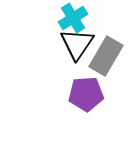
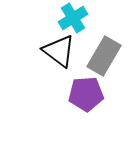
black triangle: moved 18 px left, 7 px down; rotated 27 degrees counterclockwise
gray rectangle: moved 2 px left
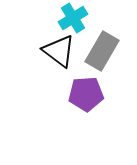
gray rectangle: moved 2 px left, 5 px up
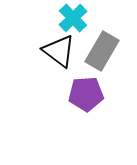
cyan cross: rotated 12 degrees counterclockwise
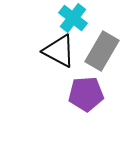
cyan cross: rotated 8 degrees counterclockwise
black triangle: rotated 9 degrees counterclockwise
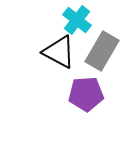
cyan cross: moved 4 px right, 2 px down
black triangle: moved 1 px down
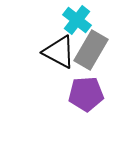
gray rectangle: moved 11 px left, 1 px up
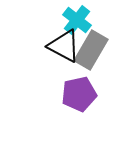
black triangle: moved 5 px right, 6 px up
purple pentagon: moved 7 px left; rotated 8 degrees counterclockwise
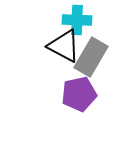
cyan cross: rotated 36 degrees counterclockwise
gray rectangle: moved 7 px down
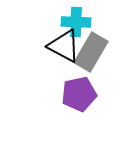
cyan cross: moved 1 px left, 2 px down
gray rectangle: moved 5 px up
